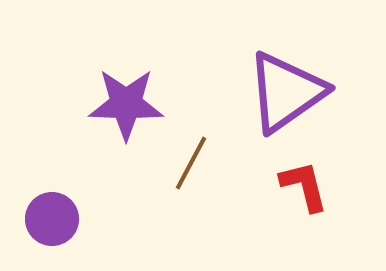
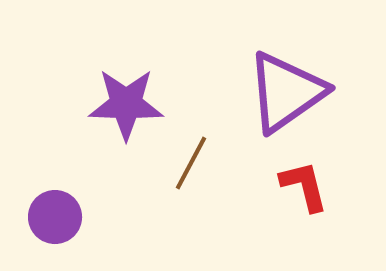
purple circle: moved 3 px right, 2 px up
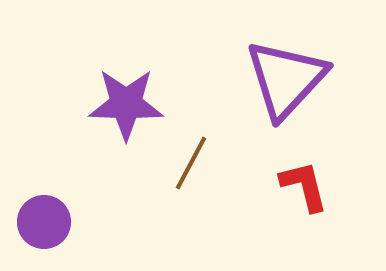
purple triangle: moved 13 px up; rotated 12 degrees counterclockwise
purple circle: moved 11 px left, 5 px down
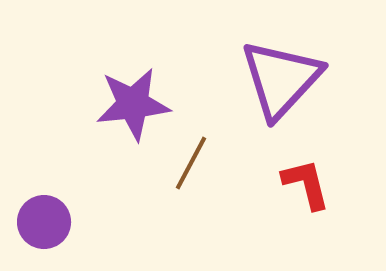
purple triangle: moved 5 px left
purple star: moved 7 px right; rotated 8 degrees counterclockwise
red L-shape: moved 2 px right, 2 px up
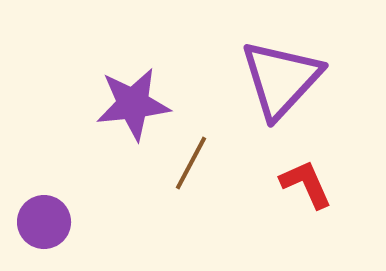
red L-shape: rotated 10 degrees counterclockwise
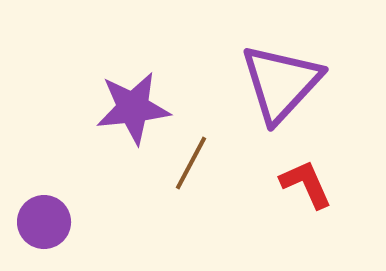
purple triangle: moved 4 px down
purple star: moved 4 px down
